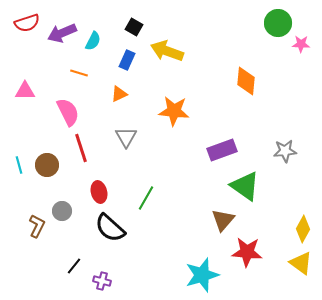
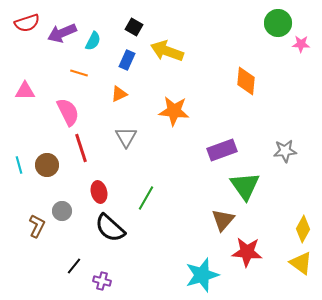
green triangle: rotated 20 degrees clockwise
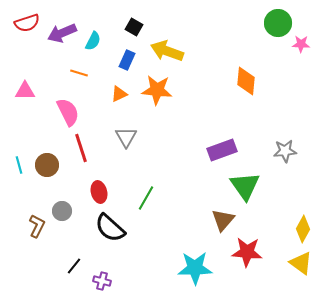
orange star: moved 17 px left, 21 px up
cyan star: moved 7 px left, 7 px up; rotated 16 degrees clockwise
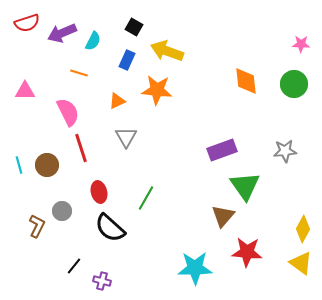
green circle: moved 16 px right, 61 px down
orange diamond: rotated 12 degrees counterclockwise
orange triangle: moved 2 px left, 7 px down
brown triangle: moved 4 px up
